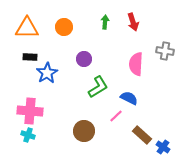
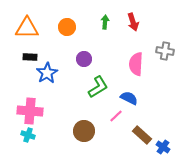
orange circle: moved 3 px right
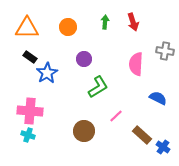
orange circle: moved 1 px right
black rectangle: rotated 32 degrees clockwise
blue semicircle: moved 29 px right
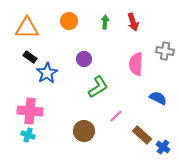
orange circle: moved 1 px right, 6 px up
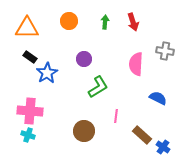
pink line: rotated 40 degrees counterclockwise
